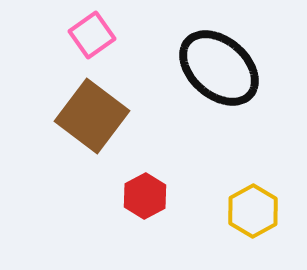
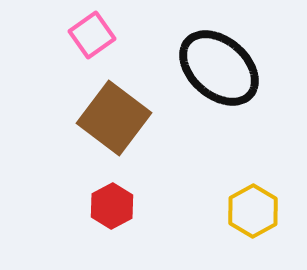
brown square: moved 22 px right, 2 px down
red hexagon: moved 33 px left, 10 px down
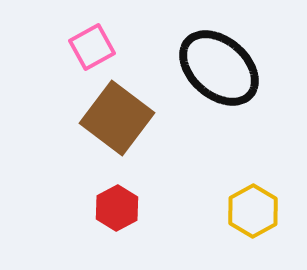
pink square: moved 12 px down; rotated 6 degrees clockwise
brown square: moved 3 px right
red hexagon: moved 5 px right, 2 px down
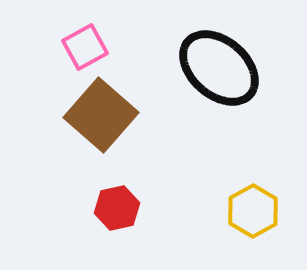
pink square: moved 7 px left
brown square: moved 16 px left, 3 px up; rotated 4 degrees clockwise
red hexagon: rotated 15 degrees clockwise
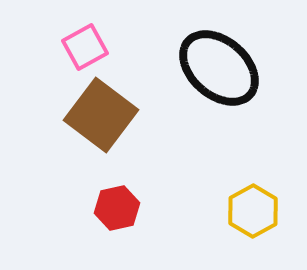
brown square: rotated 4 degrees counterclockwise
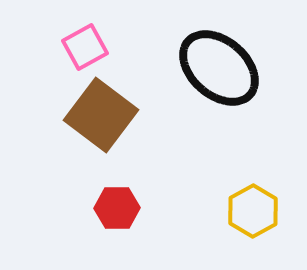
red hexagon: rotated 12 degrees clockwise
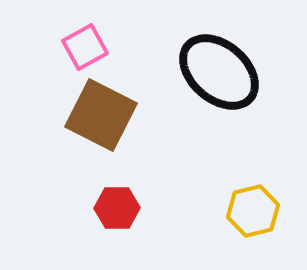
black ellipse: moved 4 px down
brown square: rotated 10 degrees counterclockwise
yellow hexagon: rotated 15 degrees clockwise
